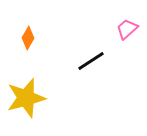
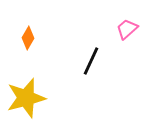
black line: rotated 32 degrees counterclockwise
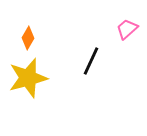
yellow star: moved 2 px right, 20 px up
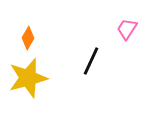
pink trapezoid: rotated 15 degrees counterclockwise
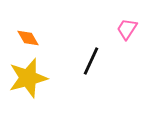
orange diamond: rotated 60 degrees counterclockwise
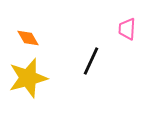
pink trapezoid: rotated 30 degrees counterclockwise
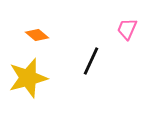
pink trapezoid: rotated 20 degrees clockwise
orange diamond: moved 9 px right, 3 px up; rotated 20 degrees counterclockwise
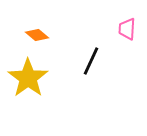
pink trapezoid: rotated 20 degrees counterclockwise
yellow star: rotated 21 degrees counterclockwise
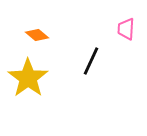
pink trapezoid: moved 1 px left
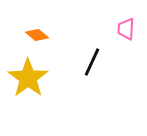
black line: moved 1 px right, 1 px down
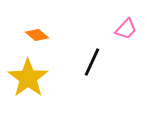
pink trapezoid: rotated 140 degrees counterclockwise
